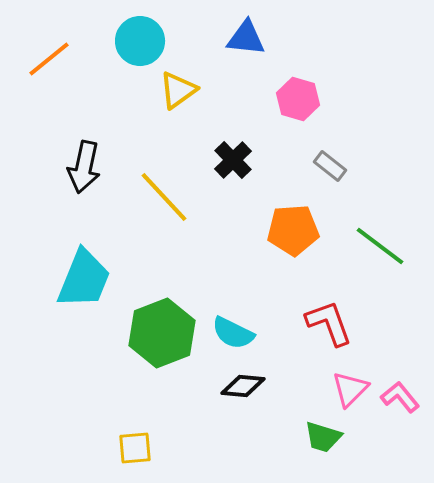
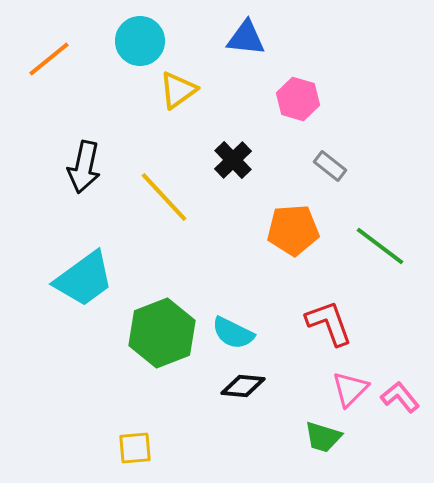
cyan trapezoid: rotated 32 degrees clockwise
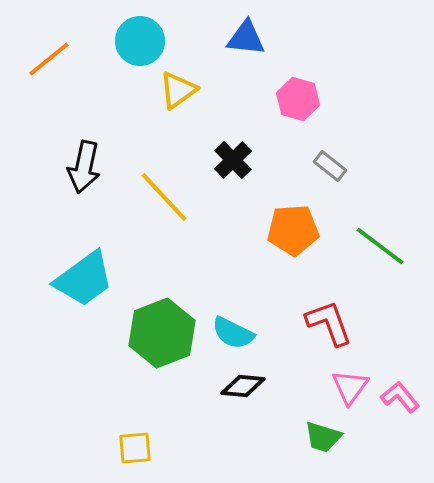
pink triangle: moved 2 px up; rotated 9 degrees counterclockwise
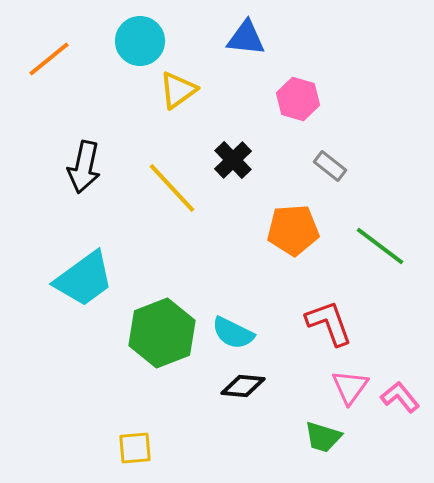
yellow line: moved 8 px right, 9 px up
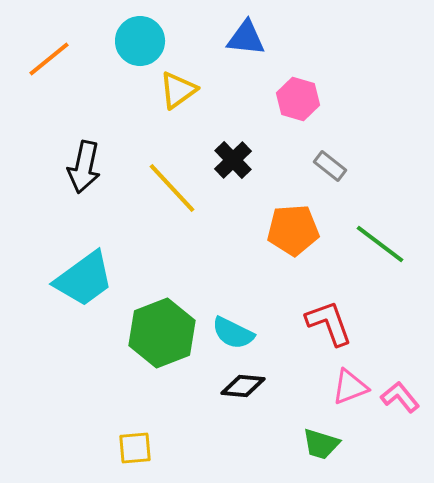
green line: moved 2 px up
pink triangle: rotated 33 degrees clockwise
green trapezoid: moved 2 px left, 7 px down
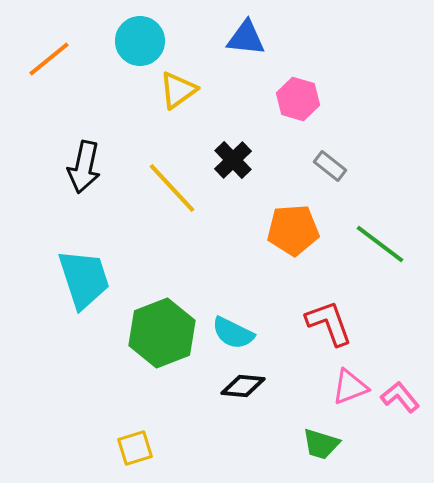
cyan trapezoid: rotated 72 degrees counterclockwise
yellow square: rotated 12 degrees counterclockwise
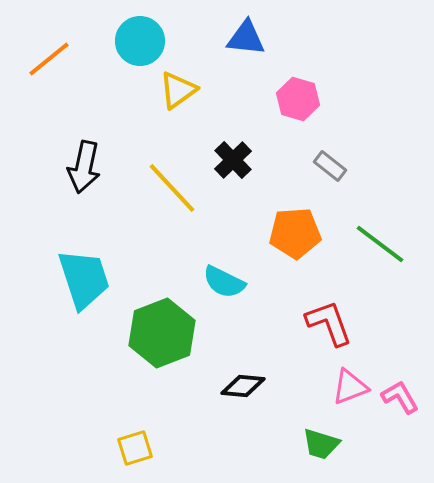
orange pentagon: moved 2 px right, 3 px down
cyan semicircle: moved 9 px left, 51 px up
pink L-shape: rotated 9 degrees clockwise
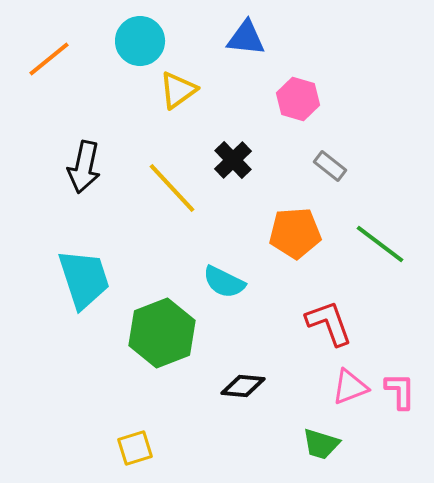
pink L-shape: moved 6 px up; rotated 30 degrees clockwise
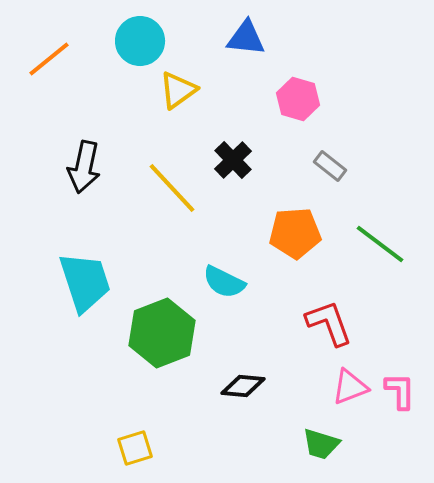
cyan trapezoid: moved 1 px right, 3 px down
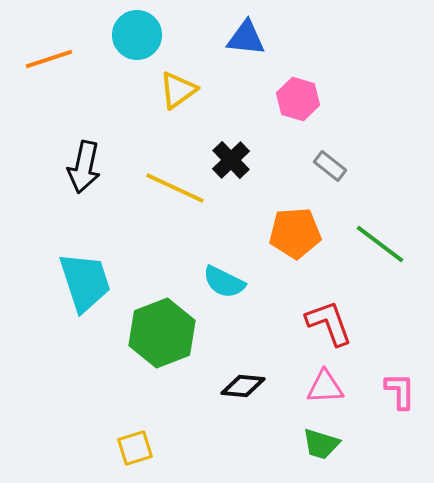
cyan circle: moved 3 px left, 6 px up
orange line: rotated 21 degrees clockwise
black cross: moved 2 px left
yellow line: moved 3 px right; rotated 22 degrees counterclockwise
pink triangle: moved 25 px left; rotated 18 degrees clockwise
